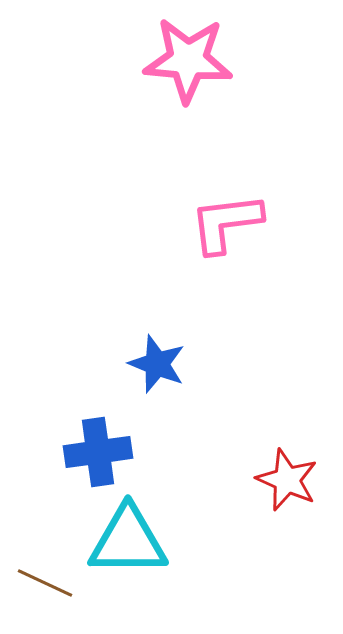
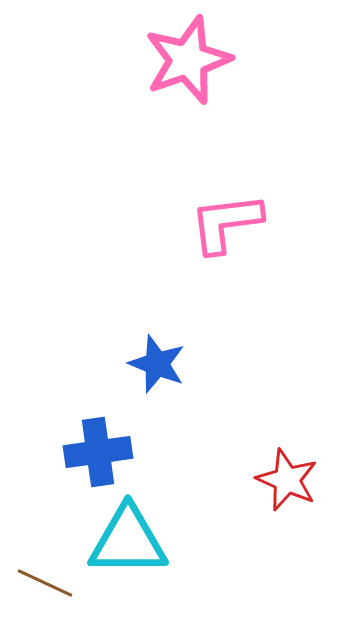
pink star: rotated 24 degrees counterclockwise
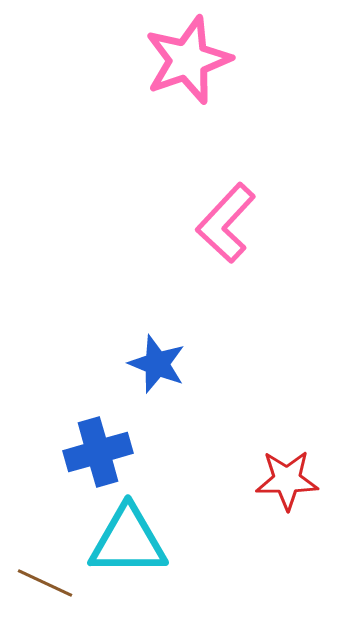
pink L-shape: rotated 40 degrees counterclockwise
blue cross: rotated 8 degrees counterclockwise
red star: rotated 24 degrees counterclockwise
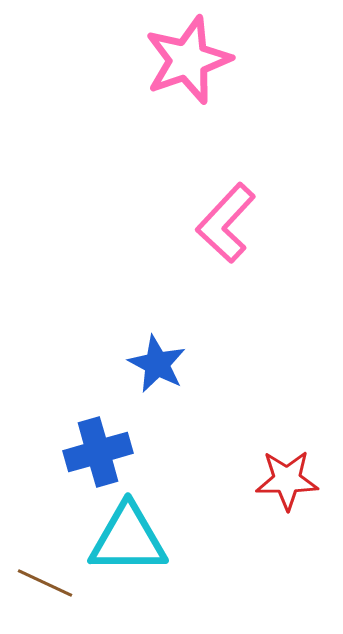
blue star: rotated 6 degrees clockwise
cyan triangle: moved 2 px up
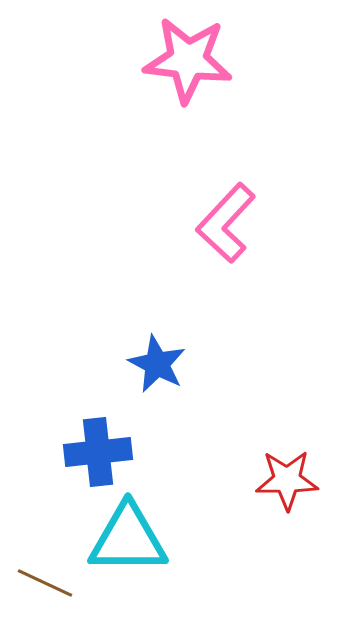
pink star: rotated 26 degrees clockwise
blue cross: rotated 10 degrees clockwise
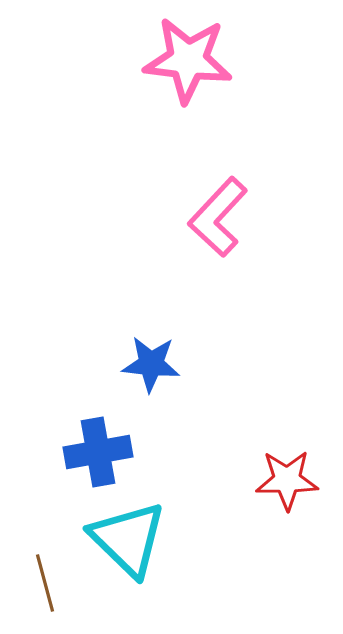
pink L-shape: moved 8 px left, 6 px up
blue star: moved 6 px left; rotated 22 degrees counterclockwise
blue cross: rotated 4 degrees counterclockwise
cyan triangle: rotated 44 degrees clockwise
brown line: rotated 50 degrees clockwise
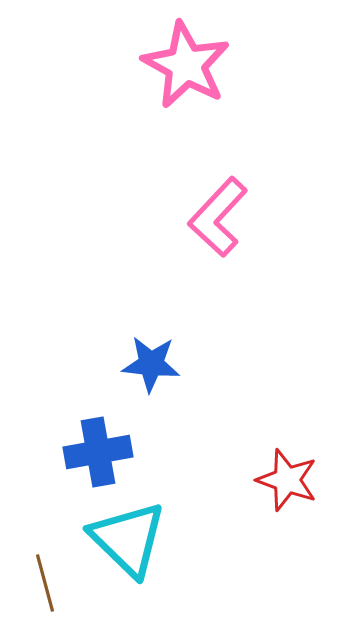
pink star: moved 2 px left, 5 px down; rotated 22 degrees clockwise
red star: rotated 20 degrees clockwise
